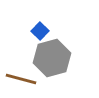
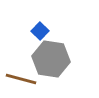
gray hexagon: moved 1 px left, 1 px down; rotated 24 degrees clockwise
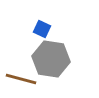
blue square: moved 2 px right, 2 px up; rotated 18 degrees counterclockwise
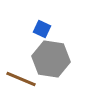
brown line: rotated 8 degrees clockwise
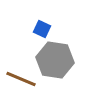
gray hexagon: moved 4 px right, 1 px down
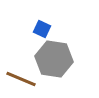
gray hexagon: moved 1 px left, 1 px up
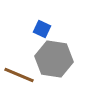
brown line: moved 2 px left, 4 px up
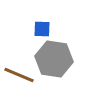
blue square: rotated 24 degrees counterclockwise
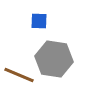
blue square: moved 3 px left, 8 px up
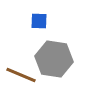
brown line: moved 2 px right
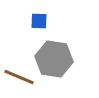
brown line: moved 2 px left, 2 px down
